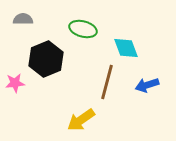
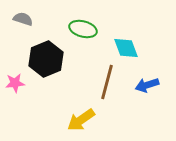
gray semicircle: rotated 18 degrees clockwise
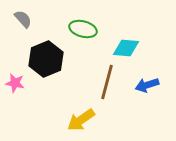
gray semicircle: rotated 30 degrees clockwise
cyan diamond: rotated 64 degrees counterclockwise
pink star: rotated 18 degrees clockwise
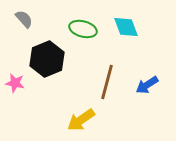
gray semicircle: moved 1 px right
cyan diamond: moved 21 px up; rotated 64 degrees clockwise
black hexagon: moved 1 px right
blue arrow: rotated 15 degrees counterclockwise
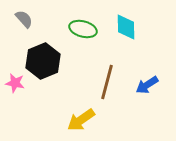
cyan diamond: rotated 20 degrees clockwise
black hexagon: moved 4 px left, 2 px down
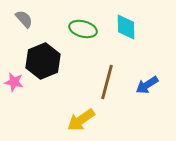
pink star: moved 1 px left, 1 px up
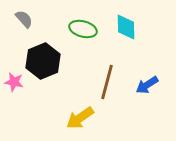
yellow arrow: moved 1 px left, 2 px up
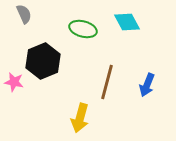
gray semicircle: moved 5 px up; rotated 18 degrees clockwise
cyan diamond: moved 1 px right, 5 px up; rotated 28 degrees counterclockwise
blue arrow: rotated 35 degrees counterclockwise
yellow arrow: rotated 40 degrees counterclockwise
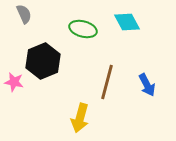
blue arrow: rotated 50 degrees counterclockwise
